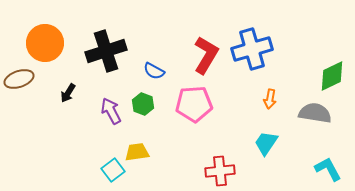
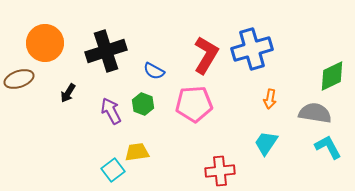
cyan L-shape: moved 22 px up
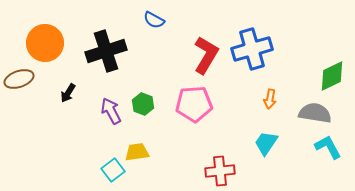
blue semicircle: moved 51 px up
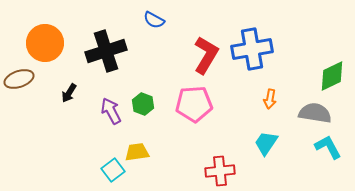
blue cross: rotated 6 degrees clockwise
black arrow: moved 1 px right
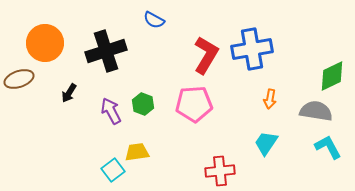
gray semicircle: moved 1 px right, 2 px up
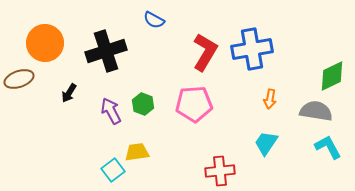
red L-shape: moved 1 px left, 3 px up
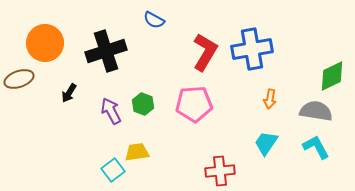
cyan L-shape: moved 12 px left
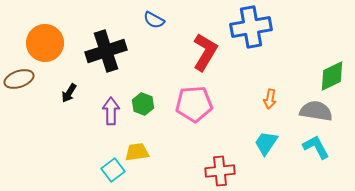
blue cross: moved 1 px left, 22 px up
purple arrow: rotated 28 degrees clockwise
